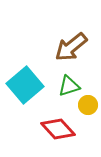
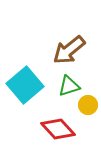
brown arrow: moved 2 px left, 3 px down
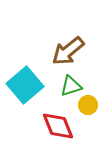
brown arrow: moved 1 px left, 1 px down
green triangle: moved 2 px right
red diamond: moved 3 px up; rotated 20 degrees clockwise
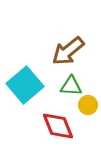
green triangle: rotated 20 degrees clockwise
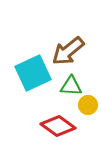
cyan square: moved 8 px right, 12 px up; rotated 15 degrees clockwise
red diamond: rotated 32 degrees counterclockwise
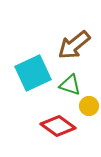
brown arrow: moved 6 px right, 6 px up
green triangle: moved 1 px left, 1 px up; rotated 15 degrees clockwise
yellow circle: moved 1 px right, 1 px down
